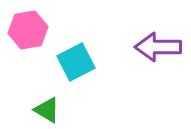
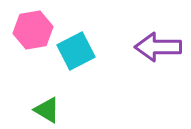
pink hexagon: moved 5 px right
cyan square: moved 11 px up
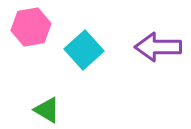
pink hexagon: moved 2 px left, 3 px up
cyan square: moved 8 px right, 1 px up; rotated 15 degrees counterclockwise
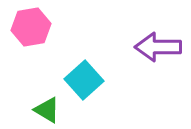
cyan square: moved 30 px down
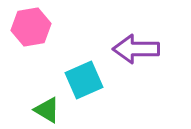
purple arrow: moved 22 px left, 2 px down
cyan square: rotated 18 degrees clockwise
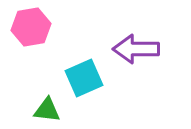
cyan square: moved 2 px up
green triangle: rotated 24 degrees counterclockwise
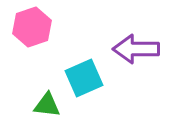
pink hexagon: moved 1 px right; rotated 9 degrees counterclockwise
green triangle: moved 5 px up
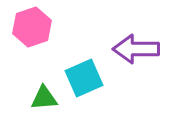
green triangle: moved 3 px left, 7 px up; rotated 12 degrees counterclockwise
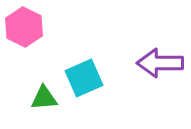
pink hexagon: moved 8 px left; rotated 15 degrees counterclockwise
purple arrow: moved 24 px right, 14 px down
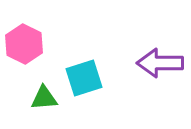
pink hexagon: moved 17 px down
cyan square: rotated 6 degrees clockwise
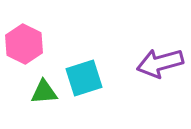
purple arrow: rotated 15 degrees counterclockwise
green triangle: moved 6 px up
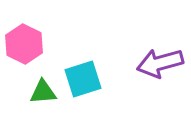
cyan square: moved 1 px left, 1 px down
green triangle: moved 1 px left
